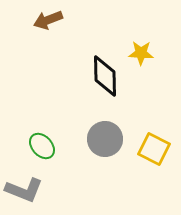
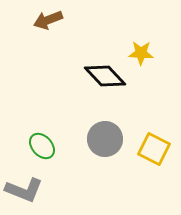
black diamond: rotated 42 degrees counterclockwise
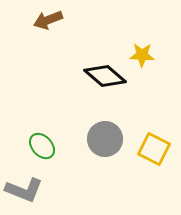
yellow star: moved 1 px right, 2 px down
black diamond: rotated 6 degrees counterclockwise
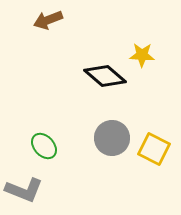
gray circle: moved 7 px right, 1 px up
green ellipse: moved 2 px right
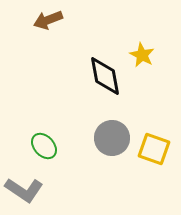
yellow star: rotated 25 degrees clockwise
black diamond: rotated 39 degrees clockwise
yellow square: rotated 8 degrees counterclockwise
gray L-shape: rotated 12 degrees clockwise
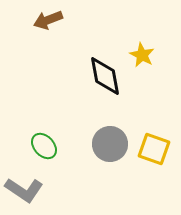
gray circle: moved 2 px left, 6 px down
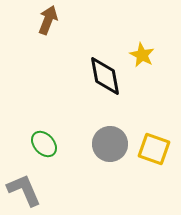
brown arrow: rotated 132 degrees clockwise
green ellipse: moved 2 px up
gray L-shape: rotated 147 degrees counterclockwise
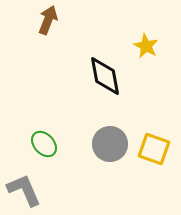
yellow star: moved 4 px right, 9 px up
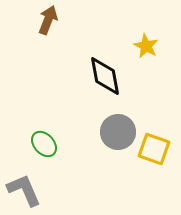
gray circle: moved 8 px right, 12 px up
